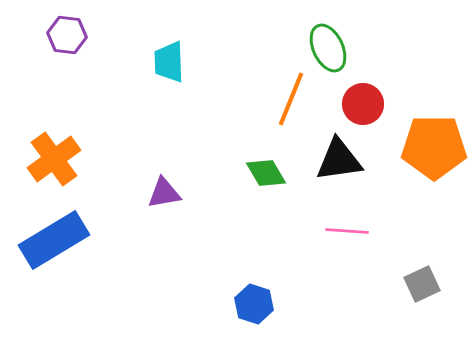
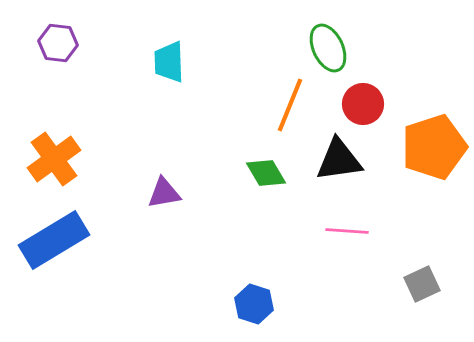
purple hexagon: moved 9 px left, 8 px down
orange line: moved 1 px left, 6 px down
orange pentagon: rotated 18 degrees counterclockwise
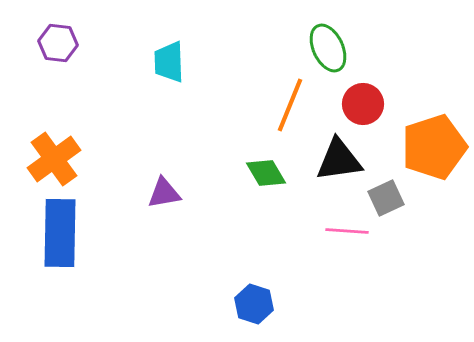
blue rectangle: moved 6 px right, 7 px up; rotated 58 degrees counterclockwise
gray square: moved 36 px left, 86 px up
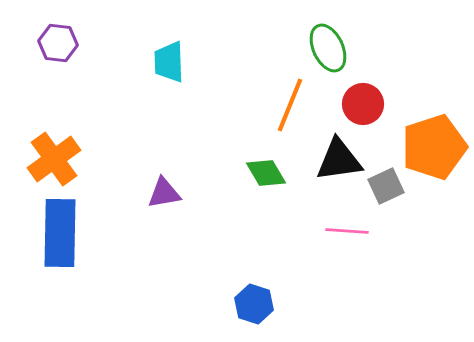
gray square: moved 12 px up
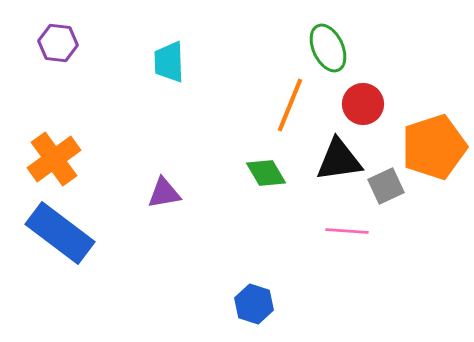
blue rectangle: rotated 54 degrees counterclockwise
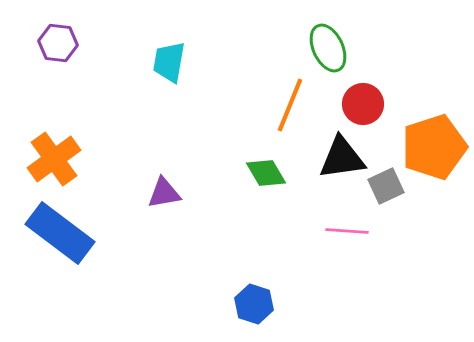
cyan trapezoid: rotated 12 degrees clockwise
black triangle: moved 3 px right, 2 px up
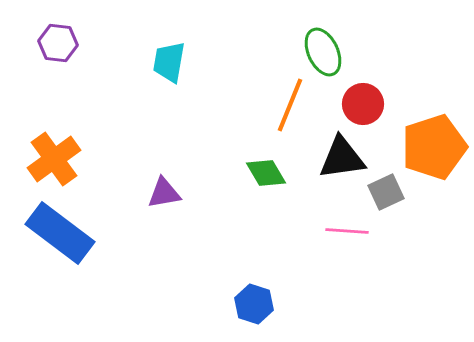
green ellipse: moved 5 px left, 4 px down
gray square: moved 6 px down
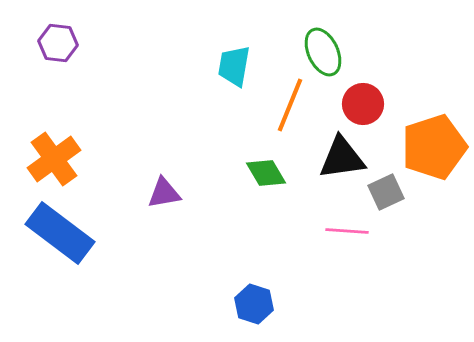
cyan trapezoid: moved 65 px right, 4 px down
